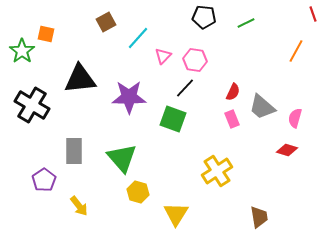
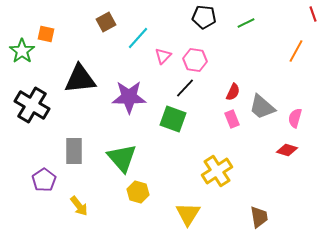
yellow triangle: moved 12 px right
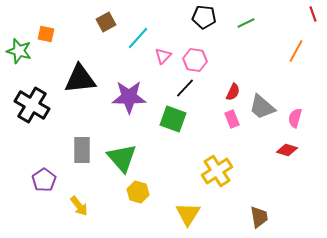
green star: moved 3 px left; rotated 20 degrees counterclockwise
gray rectangle: moved 8 px right, 1 px up
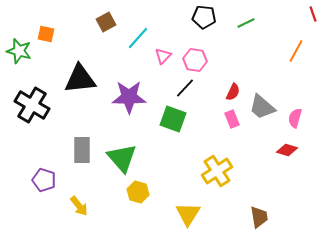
purple pentagon: rotated 20 degrees counterclockwise
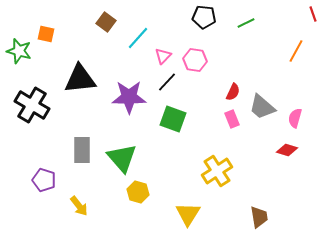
brown square: rotated 24 degrees counterclockwise
black line: moved 18 px left, 6 px up
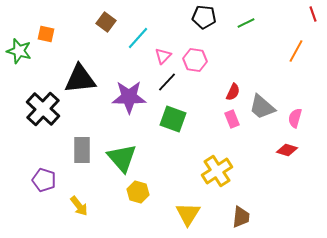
black cross: moved 11 px right, 4 px down; rotated 12 degrees clockwise
brown trapezoid: moved 18 px left; rotated 15 degrees clockwise
